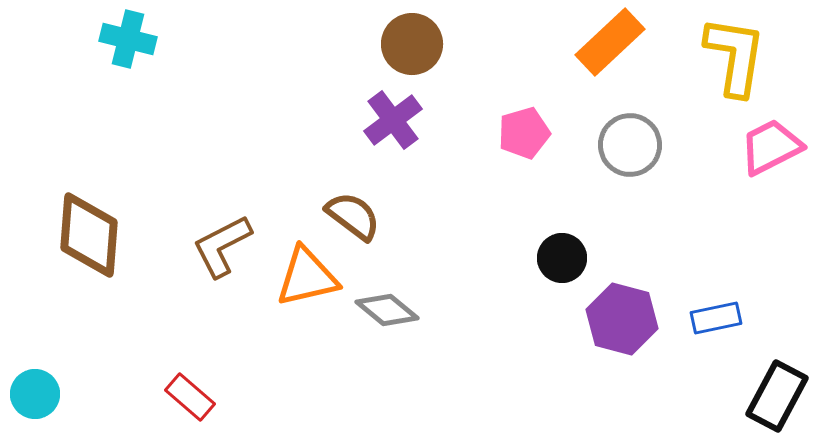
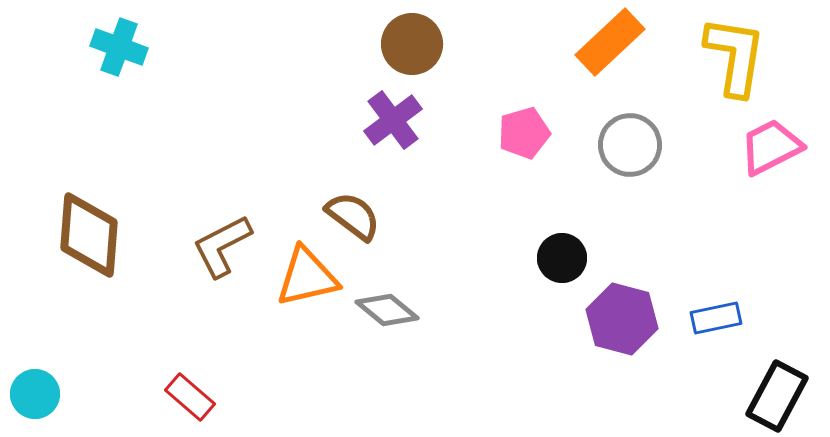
cyan cross: moved 9 px left, 8 px down; rotated 6 degrees clockwise
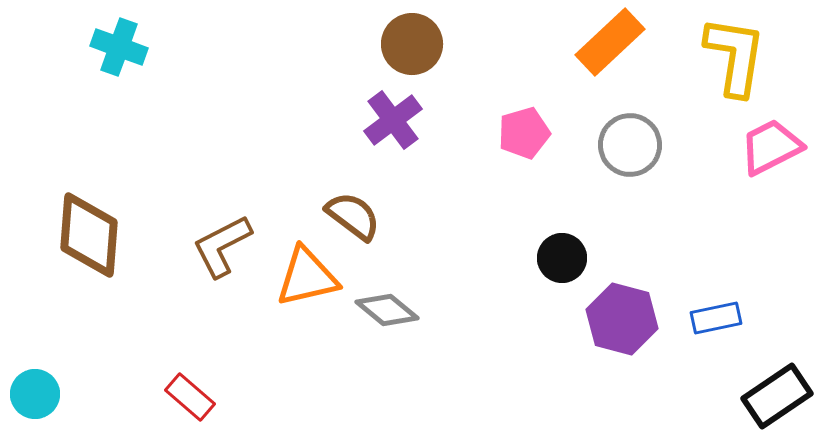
black rectangle: rotated 28 degrees clockwise
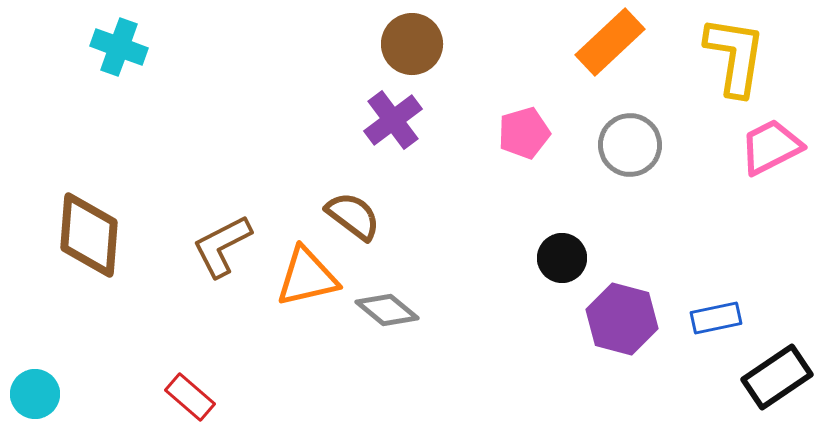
black rectangle: moved 19 px up
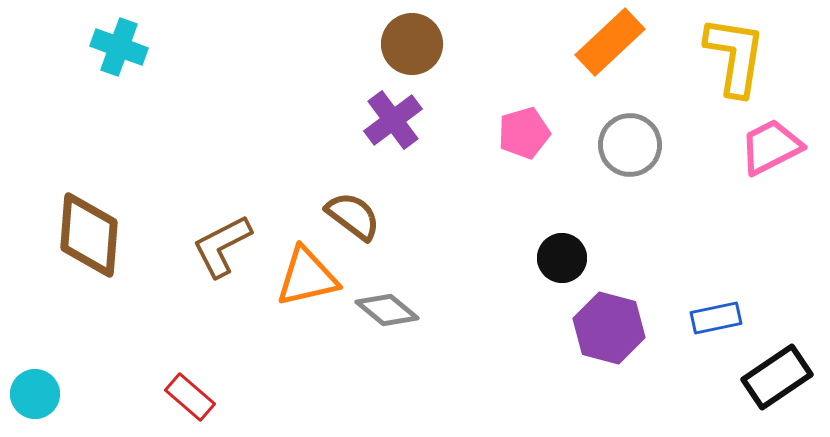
purple hexagon: moved 13 px left, 9 px down
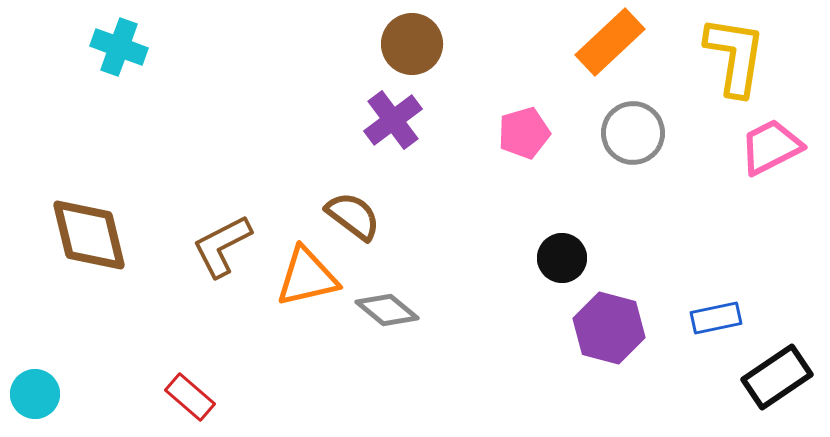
gray circle: moved 3 px right, 12 px up
brown diamond: rotated 18 degrees counterclockwise
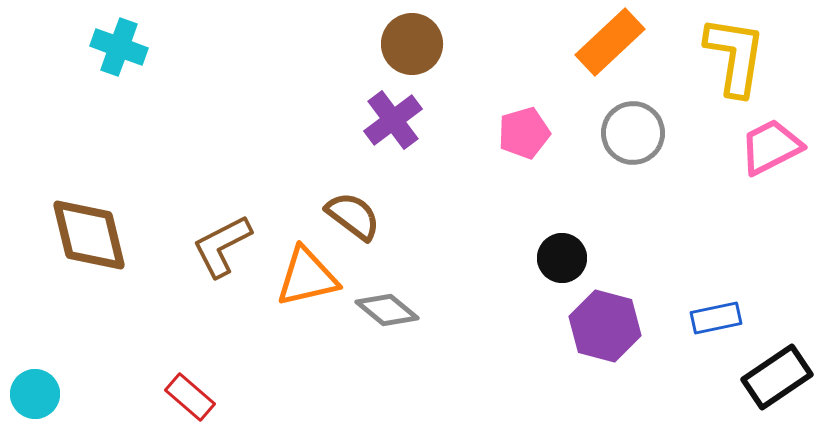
purple hexagon: moved 4 px left, 2 px up
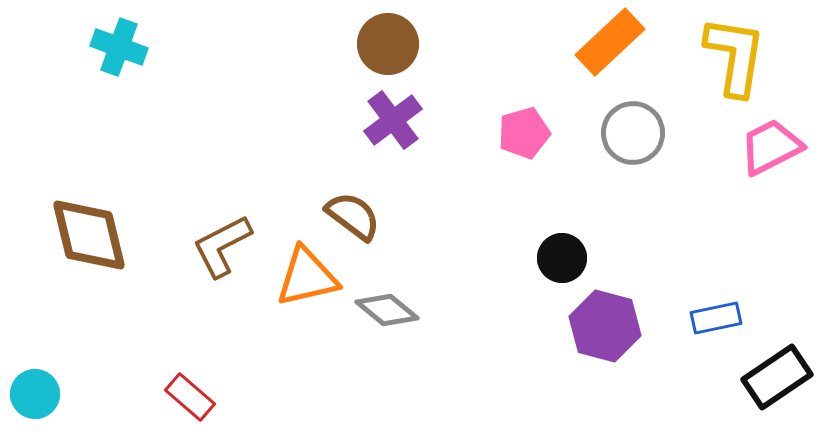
brown circle: moved 24 px left
